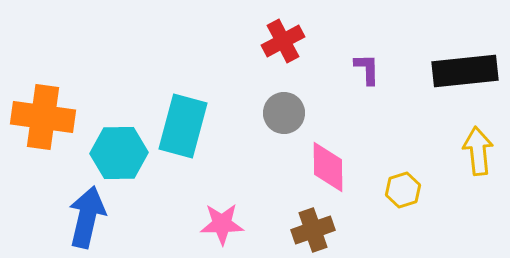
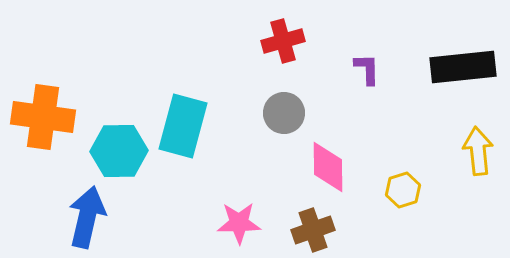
red cross: rotated 12 degrees clockwise
black rectangle: moved 2 px left, 4 px up
cyan hexagon: moved 2 px up
pink star: moved 17 px right, 1 px up
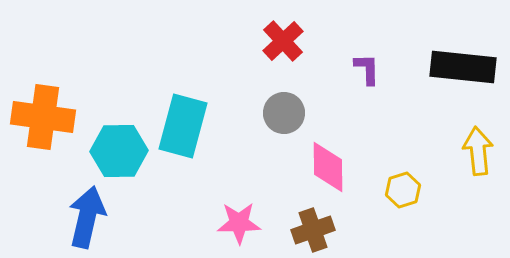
red cross: rotated 27 degrees counterclockwise
black rectangle: rotated 12 degrees clockwise
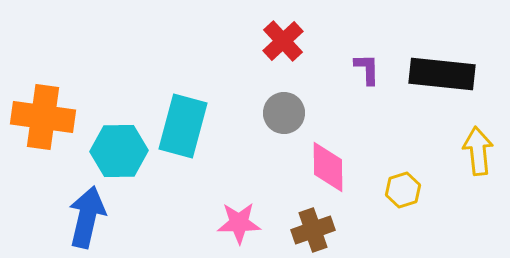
black rectangle: moved 21 px left, 7 px down
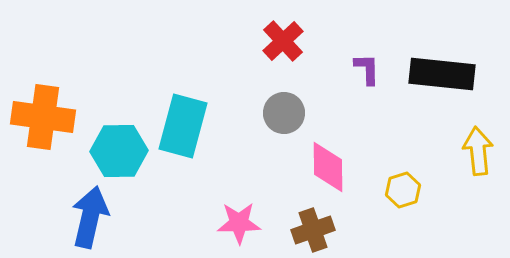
blue arrow: moved 3 px right
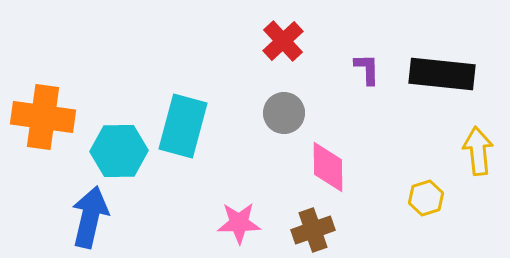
yellow hexagon: moved 23 px right, 8 px down
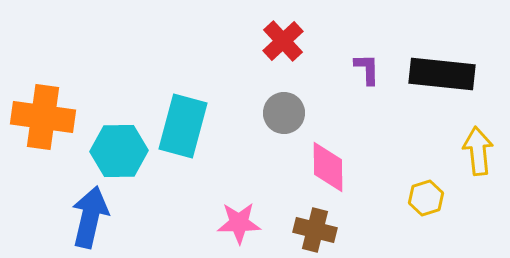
brown cross: moved 2 px right; rotated 33 degrees clockwise
